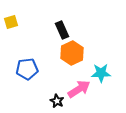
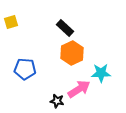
black rectangle: moved 3 px right, 2 px up; rotated 24 degrees counterclockwise
blue pentagon: moved 2 px left; rotated 10 degrees clockwise
black star: rotated 16 degrees counterclockwise
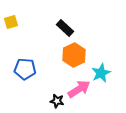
orange hexagon: moved 2 px right, 2 px down
cyan star: rotated 24 degrees counterclockwise
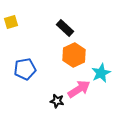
blue pentagon: rotated 15 degrees counterclockwise
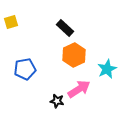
cyan star: moved 6 px right, 4 px up
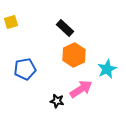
pink arrow: moved 2 px right
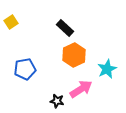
yellow square: rotated 16 degrees counterclockwise
